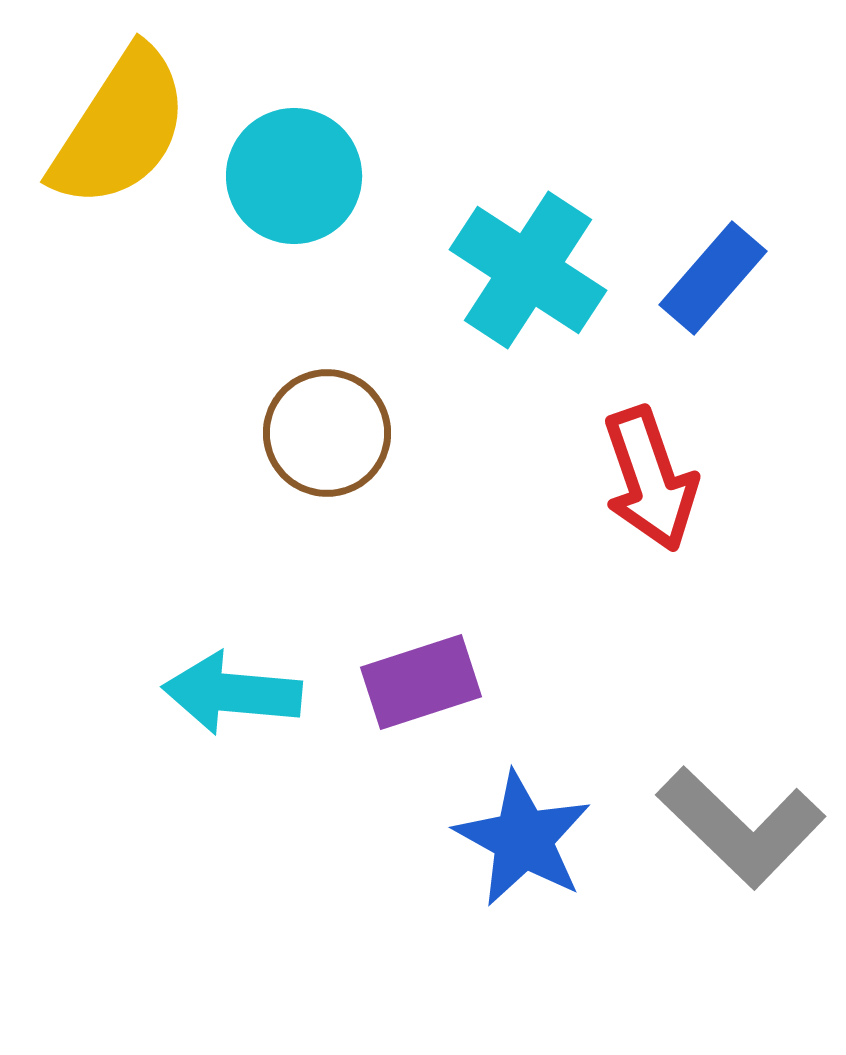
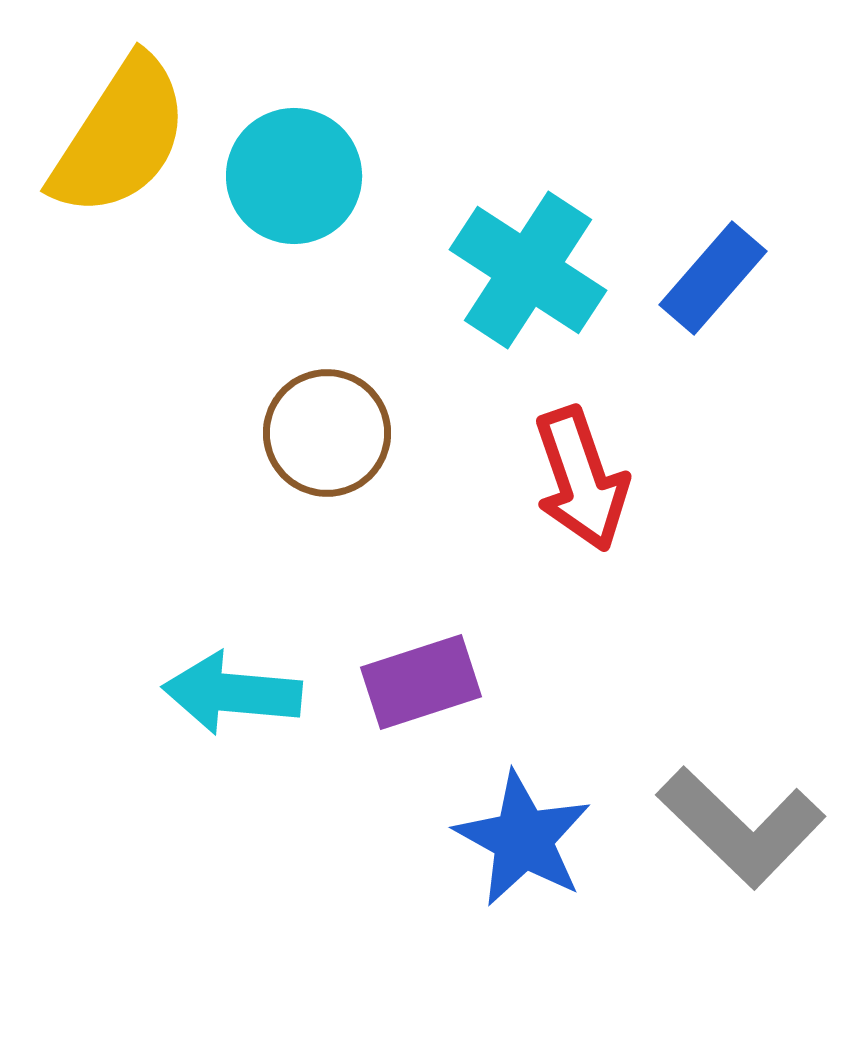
yellow semicircle: moved 9 px down
red arrow: moved 69 px left
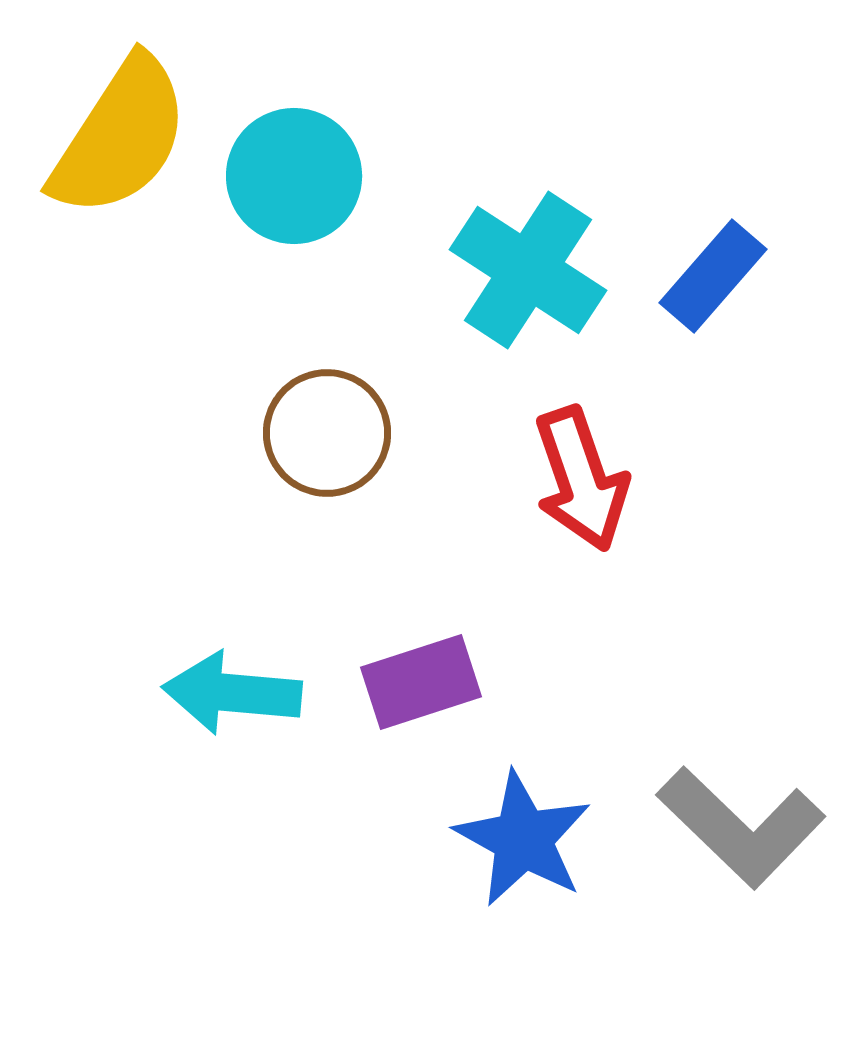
blue rectangle: moved 2 px up
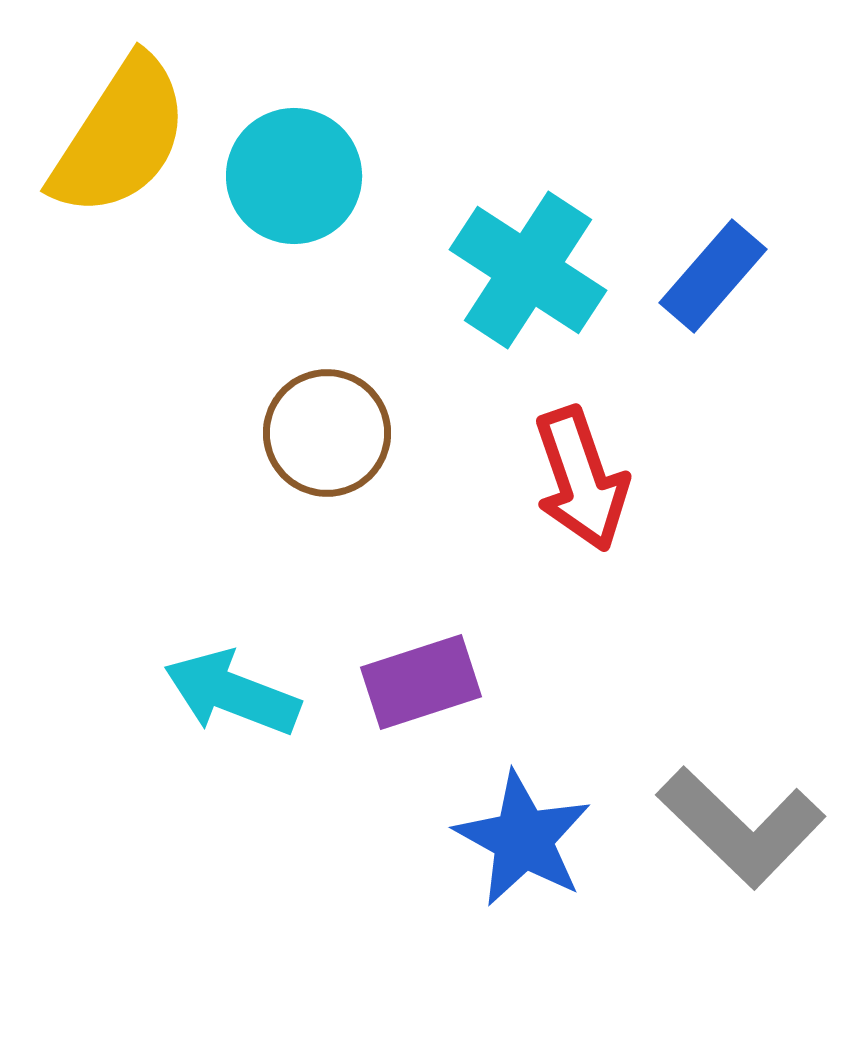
cyan arrow: rotated 16 degrees clockwise
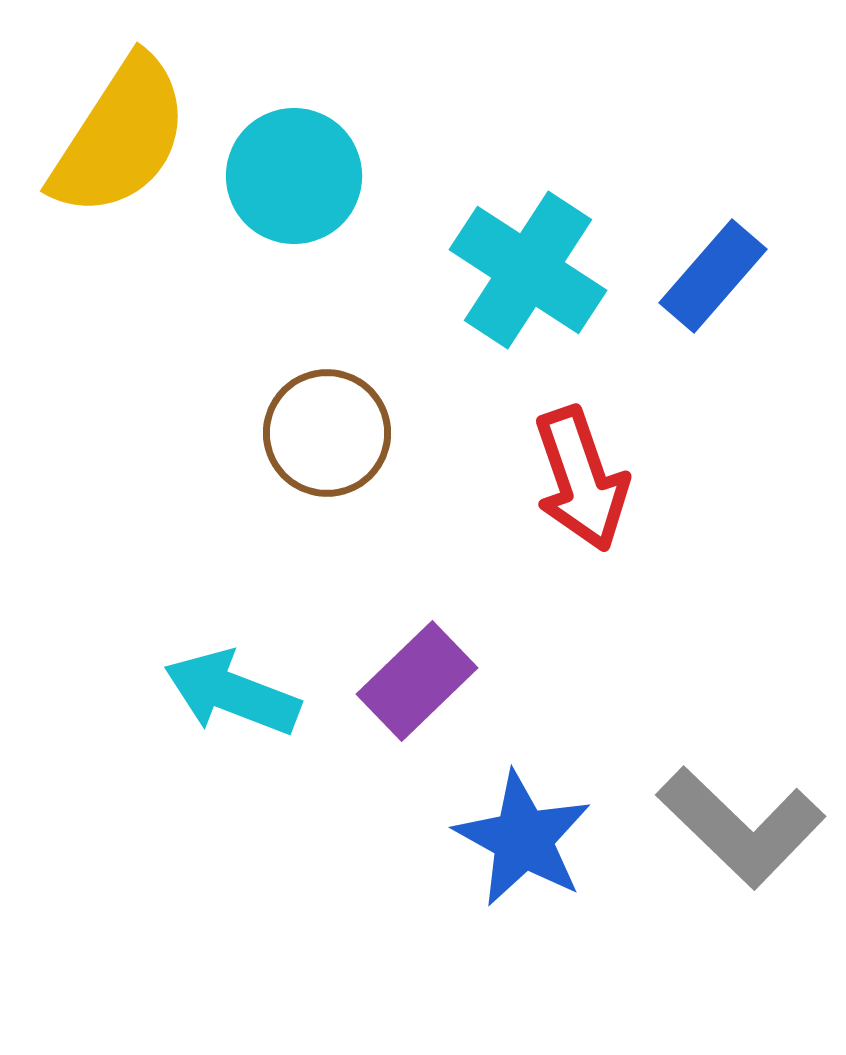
purple rectangle: moved 4 px left, 1 px up; rotated 26 degrees counterclockwise
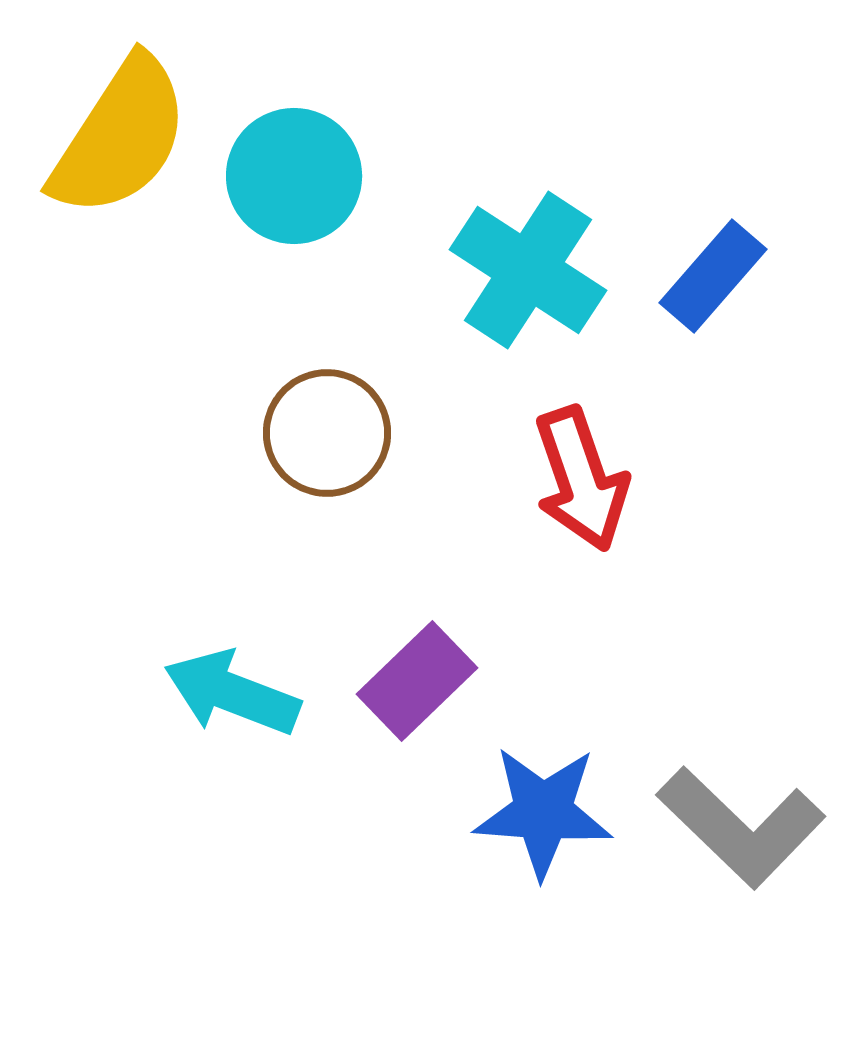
blue star: moved 20 px right, 27 px up; rotated 25 degrees counterclockwise
